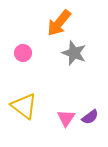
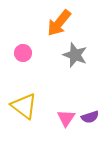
gray star: moved 1 px right, 2 px down
purple semicircle: rotated 18 degrees clockwise
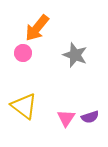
orange arrow: moved 22 px left, 5 px down
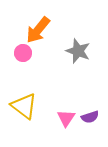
orange arrow: moved 1 px right, 2 px down
gray star: moved 3 px right, 4 px up
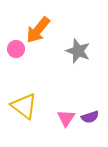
pink circle: moved 7 px left, 4 px up
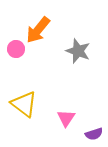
yellow triangle: moved 2 px up
purple semicircle: moved 4 px right, 17 px down
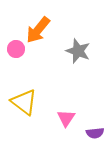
yellow triangle: moved 2 px up
purple semicircle: moved 1 px right, 1 px up; rotated 12 degrees clockwise
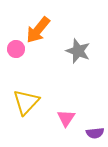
yellow triangle: moved 2 px right; rotated 36 degrees clockwise
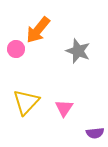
pink triangle: moved 2 px left, 10 px up
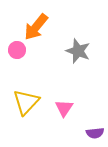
orange arrow: moved 2 px left, 3 px up
pink circle: moved 1 px right, 1 px down
